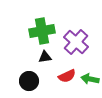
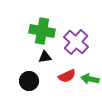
green cross: rotated 20 degrees clockwise
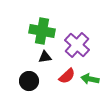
purple cross: moved 1 px right, 3 px down
red semicircle: rotated 18 degrees counterclockwise
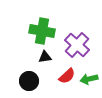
green arrow: moved 1 px left; rotated 24 degrees counterclockwise
